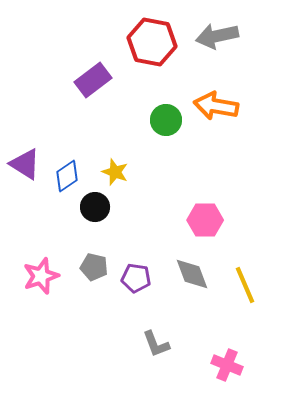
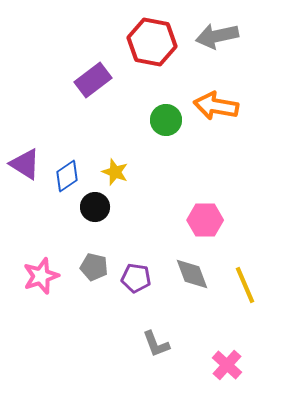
pink cross: rotated 20 degrees clockwise
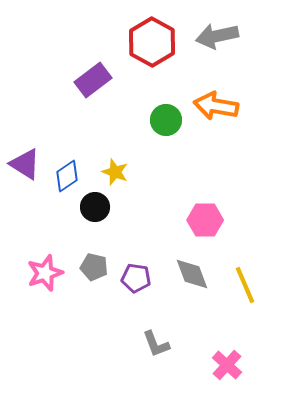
red hexagon: rotated 18 degrees clockwise
pink star: moved 4 px right, 3 px up
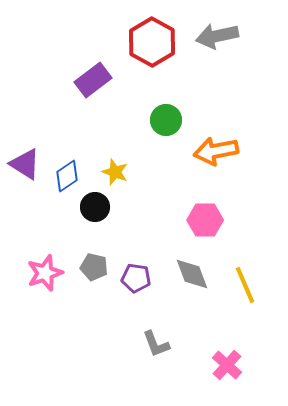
orange arrow: moved 45 px down; rotated 21 degrees counterclockwise
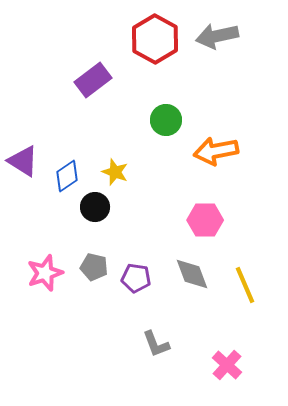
red hexagon: moved 3 px right, 3 px up
purple triangle: moved 2 px left, 3 px up
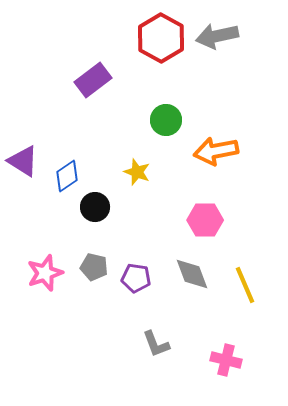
red hexagon: moved 6 px right, 1 px up
yellow star: moved 22 px right
pink cross: moved 1 px left, 5 px up; rotated 28 degrees counterclockwise
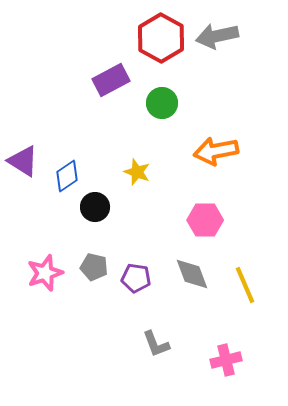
purple rectangle: moved 18 px right; rotated 9 degrees clockwise
green circle: moved 4 px left, 17 px up
pink cross: rotated 28 degrees counterclockwise
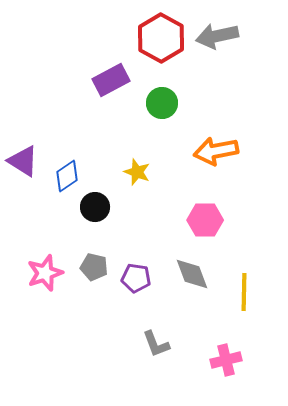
yellow line: moved 1 px left, 7 px down; rotated 24 degrees clockwise
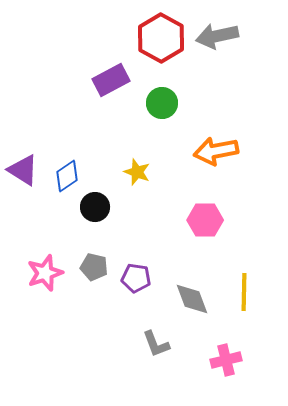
purple triangle: moved 9 px down
gray diamond: moved 25 px down
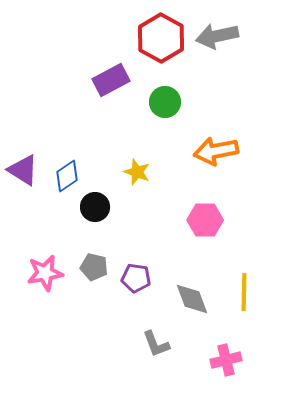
green circle: moved 3 px right, 1 px up
pink star: rotated 9 degrees clockwise
